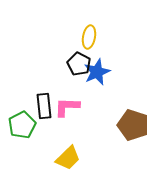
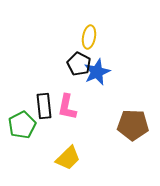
pink L-shape: rotated 80 degrees counterclockwise
brown pentagon: rotated 16 degrees counterclockwise
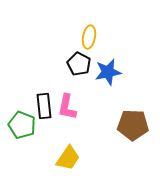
blue star: moved 11 px right; rotated 12 degrees clockwise
green pentagon: rotated 24 degrees counterclockwise
yellow trapezoid: rotated 12 degrees counterclockwise
